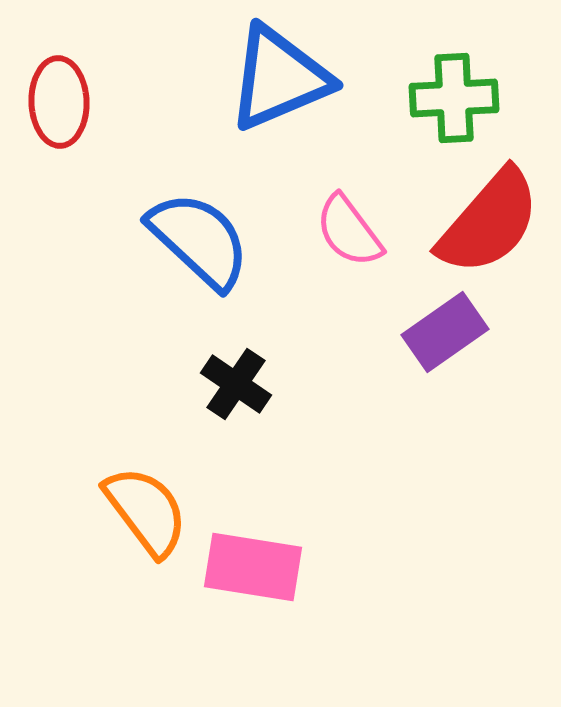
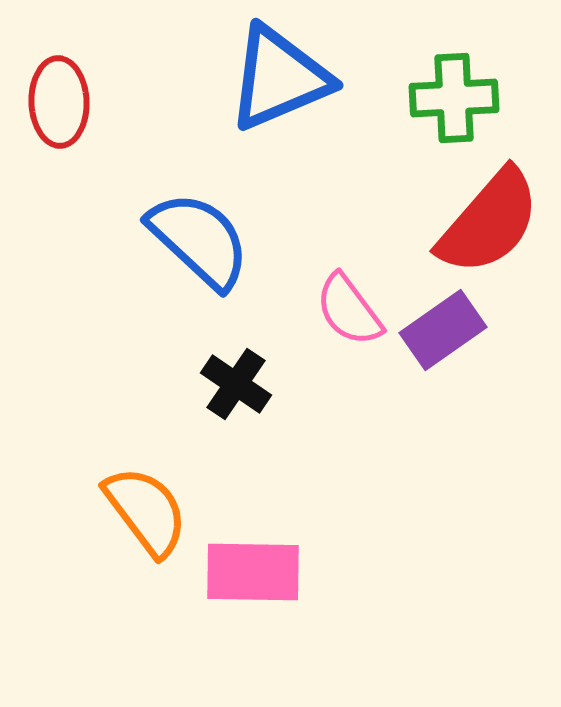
pink semicircle: moved 79 px down
purple rectangle: moved 2 px left, 2 px up
pink rectangle: moved 5 px down; rotated 8 degrees counterclockwise
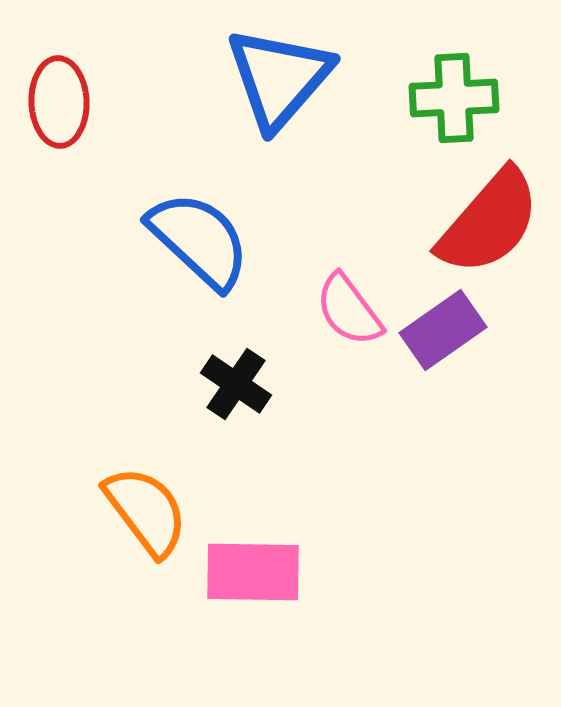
blue triangle: rotated 26 degrees counterclockwise
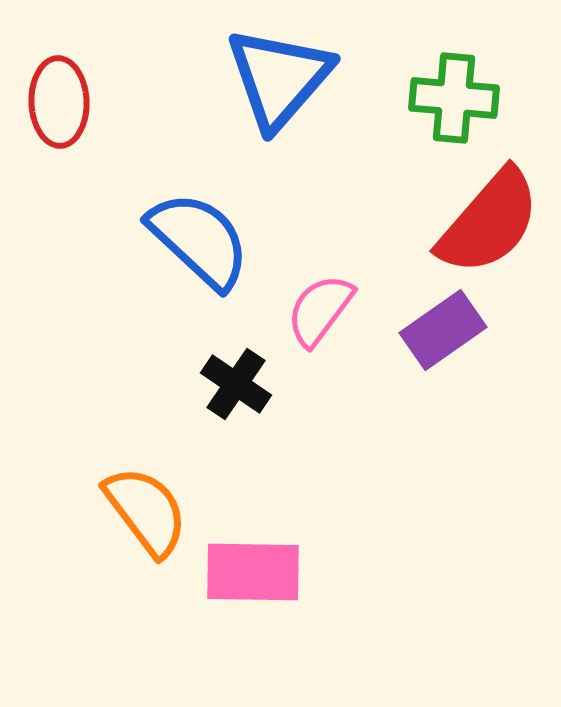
green cross: rotated 8 degrees clockwise
pink semicircle: moved 29 px left; rotated 74 degrees clockwise
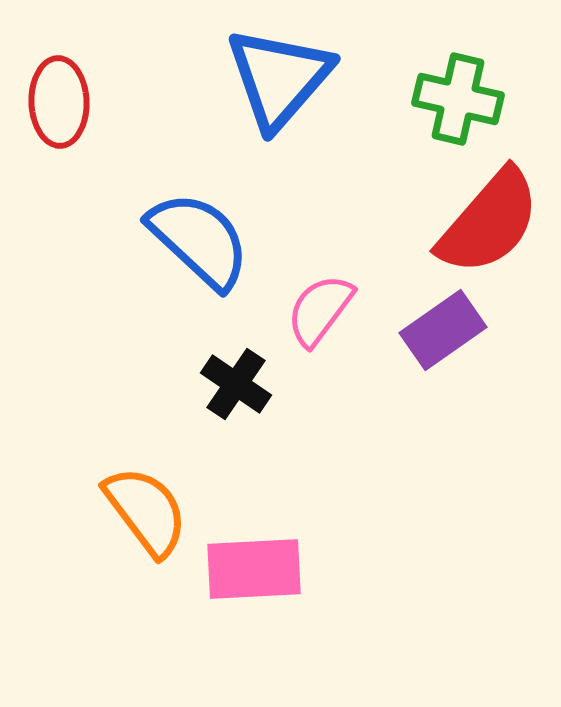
green cross: moved 4 px right, 1 px down; rotated 8 degrees clockwise
pink rectangle: moved 1 px right, 3 px up; rotated 4 degrees counterclockwise
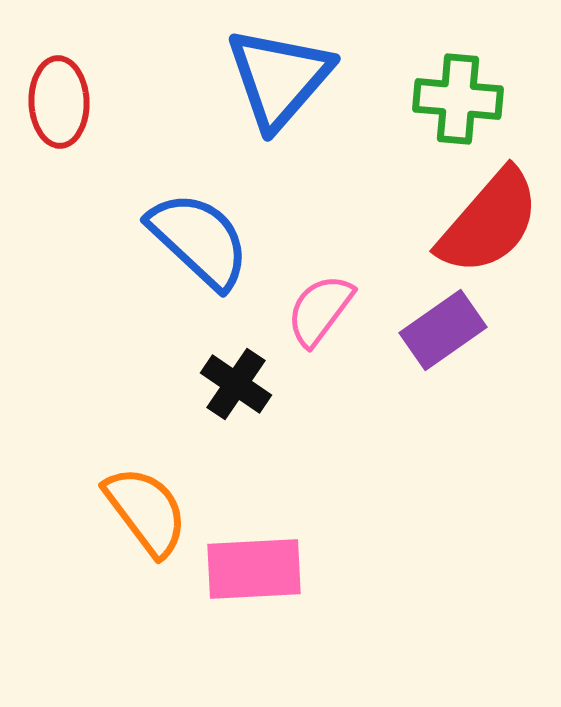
green cross: rotated 8 degrees counterclockwise
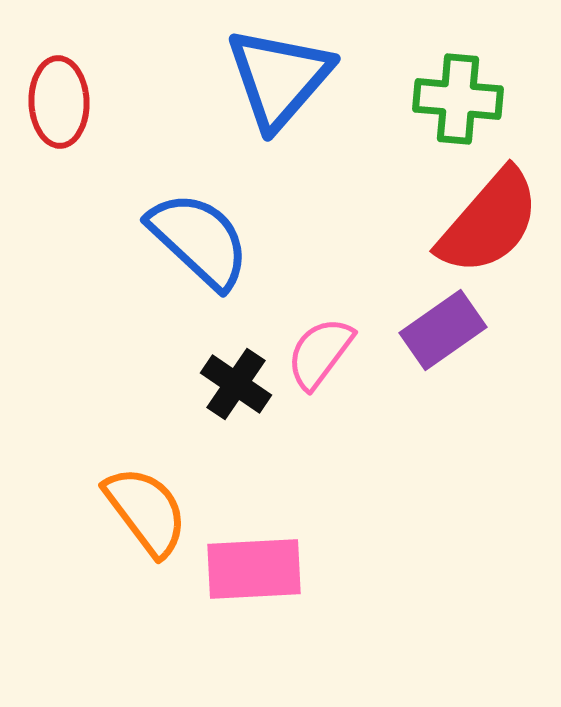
pink semicircle: moved 43 px down
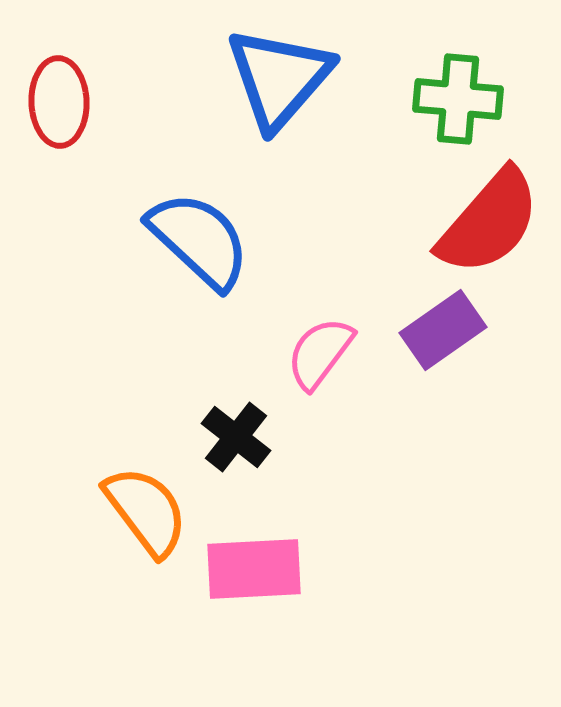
black cross: moved 53 px down; rotated 4 degrees clockwise
